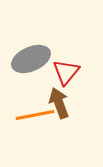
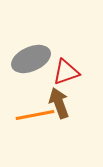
red triangle: rotated 32 degrees clockwise
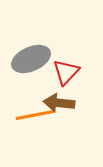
red triangle: rotated 28 degrees counterclockwise
brown arrow: rotated 64 degrees counterclockwise
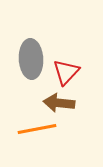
gray ellipse: rotated 69 degrees counterclockwise
orange line: moved 2 px right, 14 px down
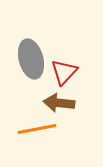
gray ellipse: rotated 12 degrees counterclockwise
red triangle: moved 2 px left
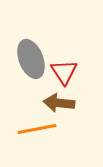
gray ellipse: rotated 6 degrees counterclockwise
red triangle: rotated 16 degrees counterclockwise
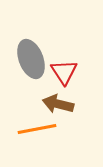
brown arrow: moved 1 px left, 1 px down; rotated 8 degrees clockwise
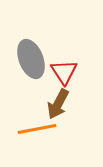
brown arrow: rotated 76 degrees counterclockwise
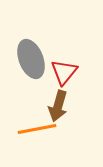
red triangle: rotated 12 degrees clockwise
brown arrow: moved 2 px down; rotated 12 degrees counterclockwise
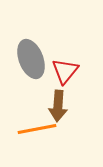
red triangle: moved 1 px right, 1 px up
brown arrow: rotated 12 degrees counterclockwise
